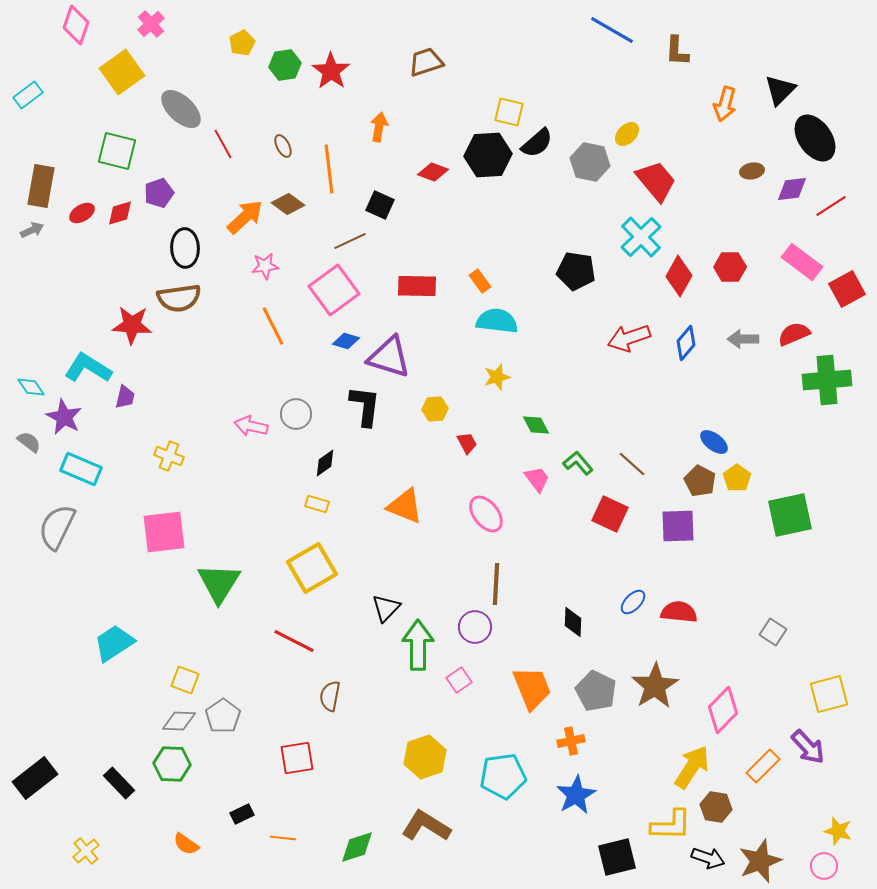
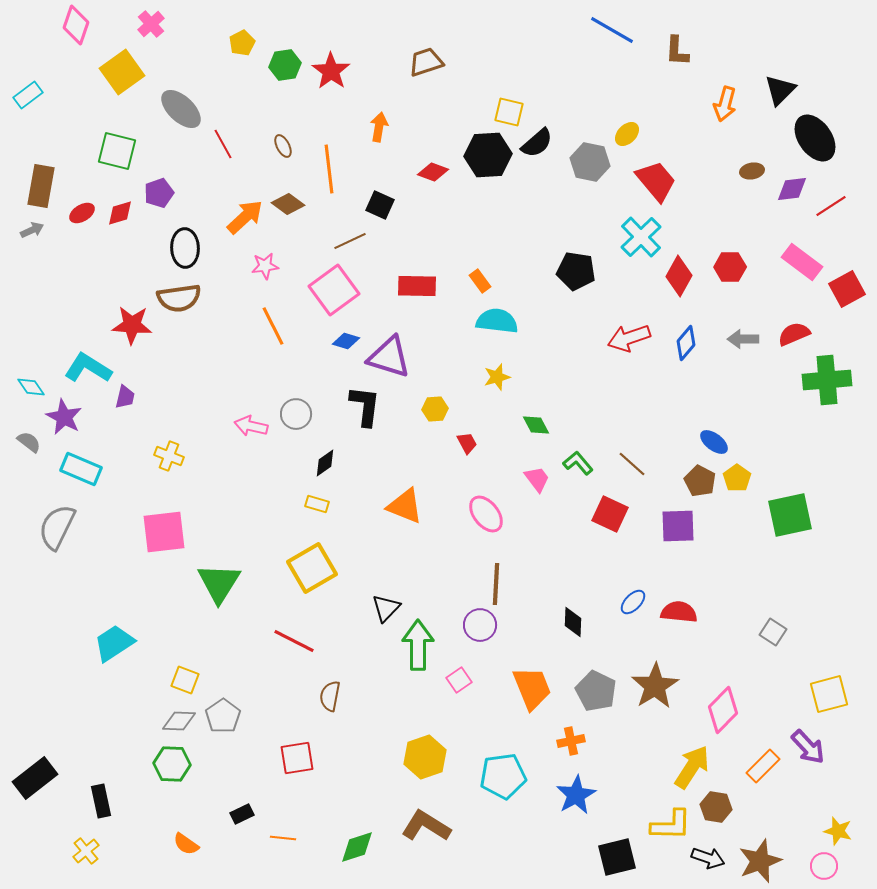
purple circle at (475, 627): moved 5 px right, 2 px up
black rectangle at (119, 783): moved 18 px left, 18 px down; rotated 32 degrees clockwise
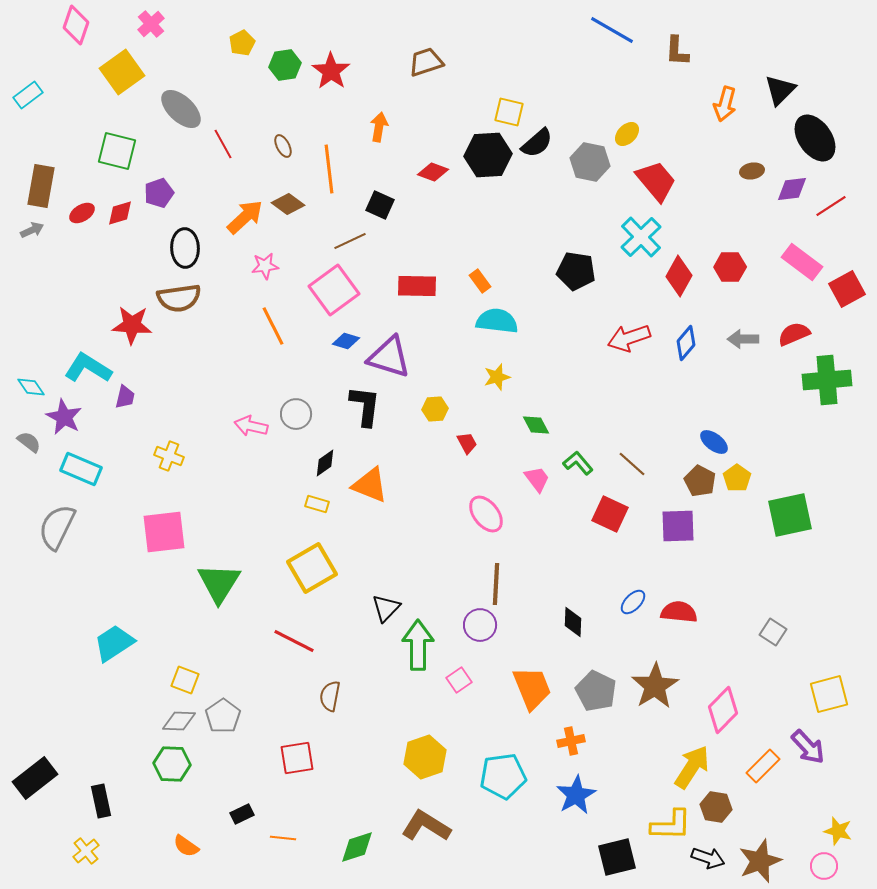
orange triangle at (405, 506): moved 35 px left, 21 px up
orange semicircle at (186, 844): moved 2 px down
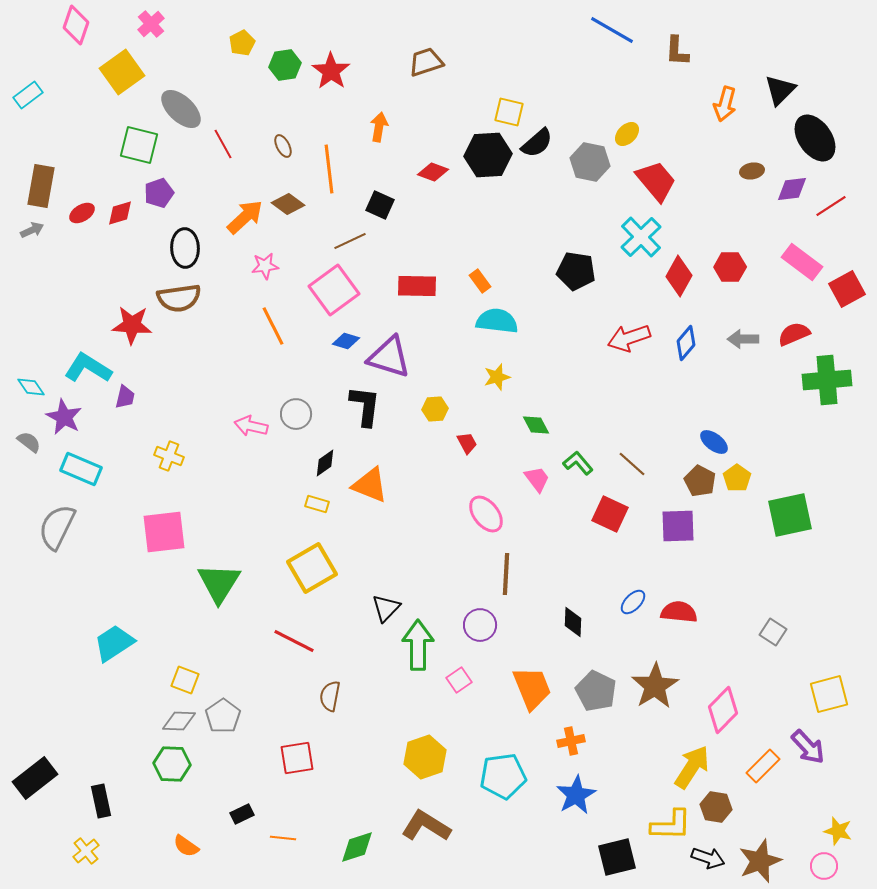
green square at (117, 151): moved 22 px right, 6 px up
brown line at (496, 584): moved 10 px right, 10 px up
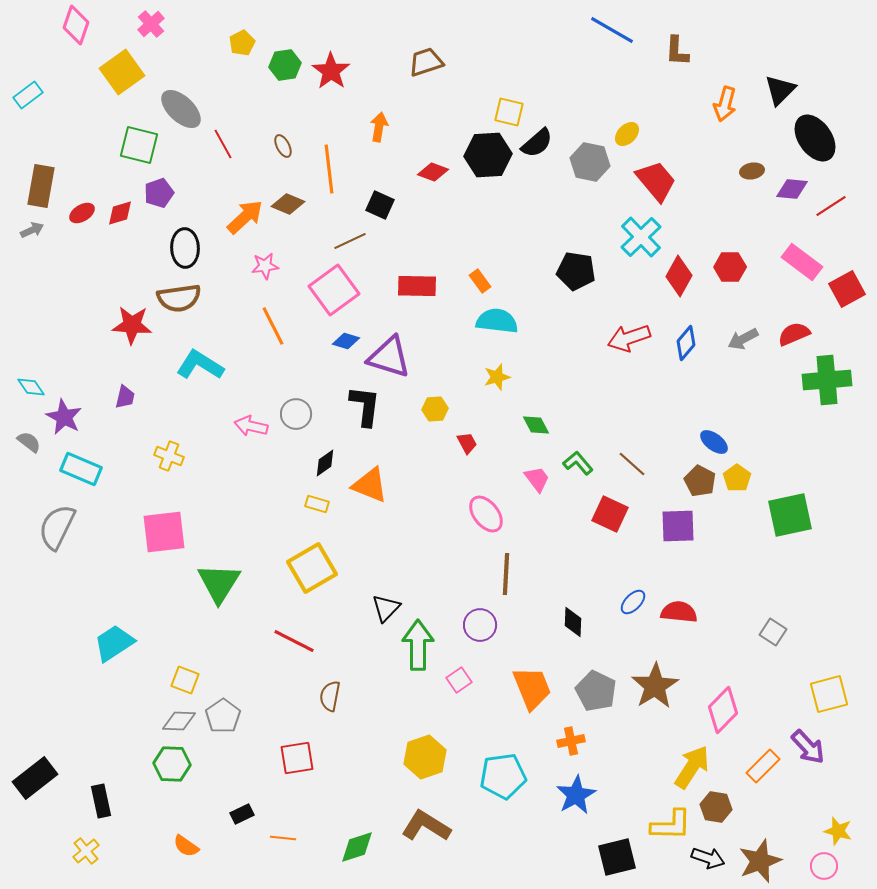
purple diamond at (792, 189): rotated 12 degrees clockwise
brown diamond at (288, 204): rotated 12 degrees counterclockwise
gray arrow at (743, 339): rotated 28 degrees counterclockwise
cyan L-shape at (88, 368): moved 112 px right, 3 px up
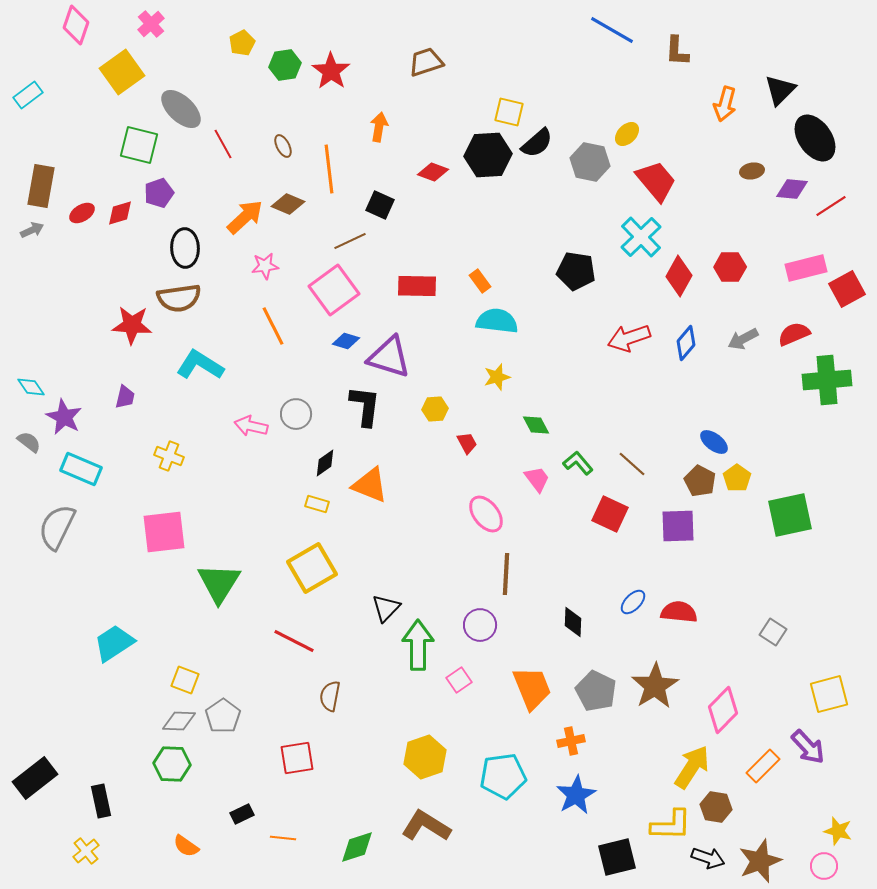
pink rectangle at (802, 262): moved 4 px right, 6 px down; rotated 51 degrees counterclockwise
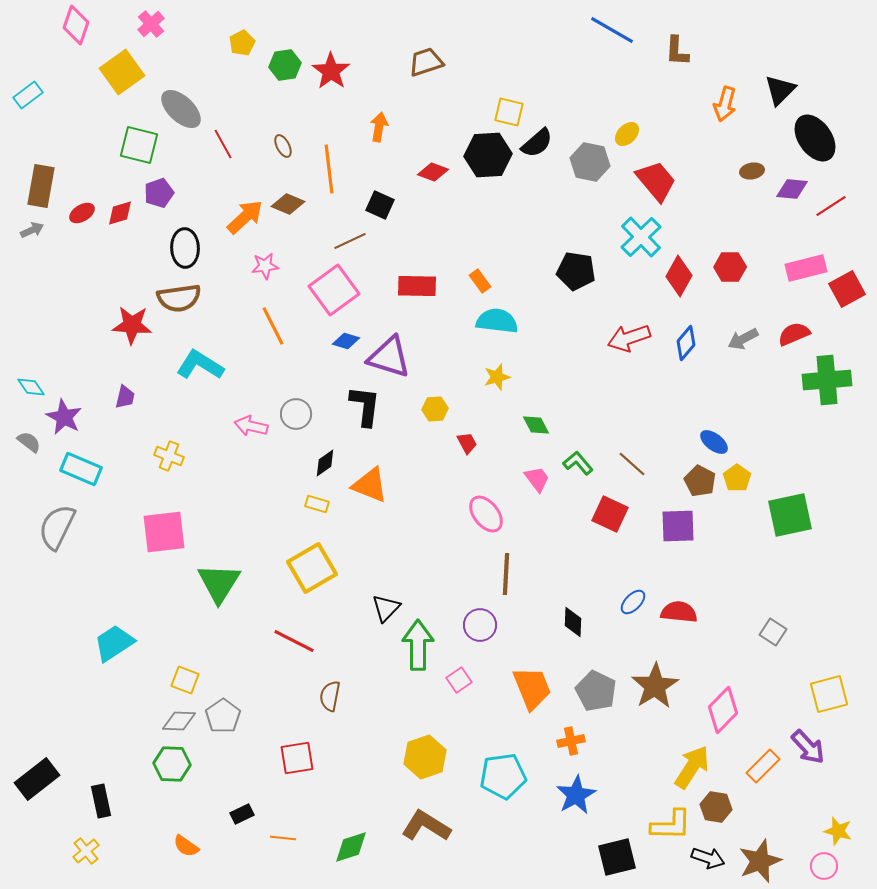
black rectangle at (35, 778): moved 2 px right, 1 px down
green diamond at (357, 847): moved 6 px left
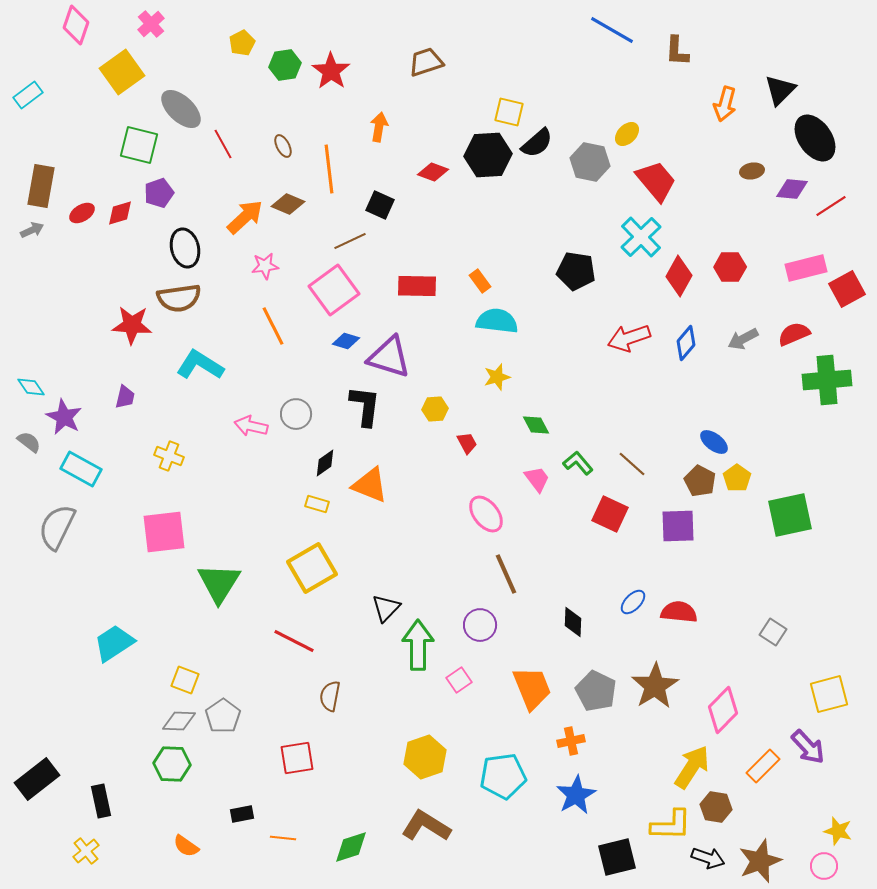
black ellipse at (185, 248): rotated 12 degrees counterclockwise
cyan rectangle at (81, 469): rotated 6 degrees clockwise
brown line at (506, 574): rotated 27 degrees counterclockwise
black rectangle at (242, 814): rotated 15 degrees clockwise
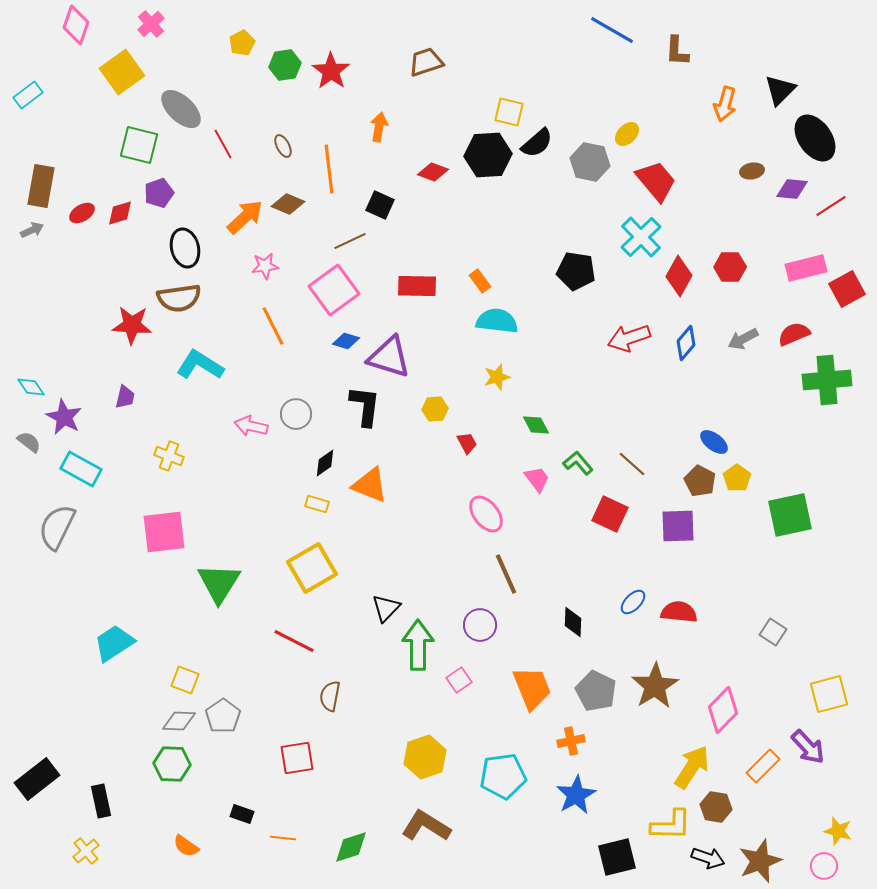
black rectangle at (242, 814): rotated 30 degrees clockwise
